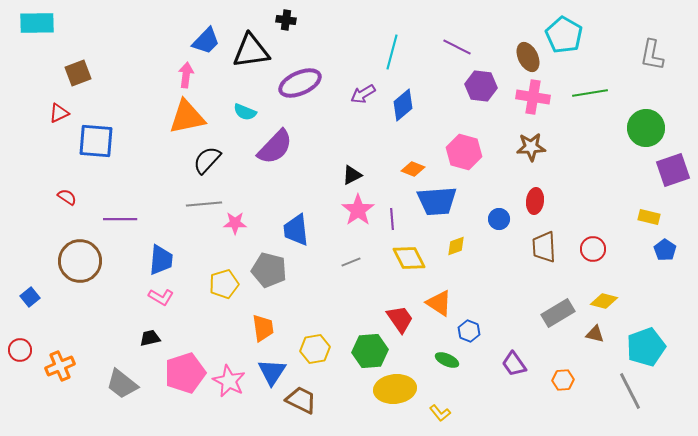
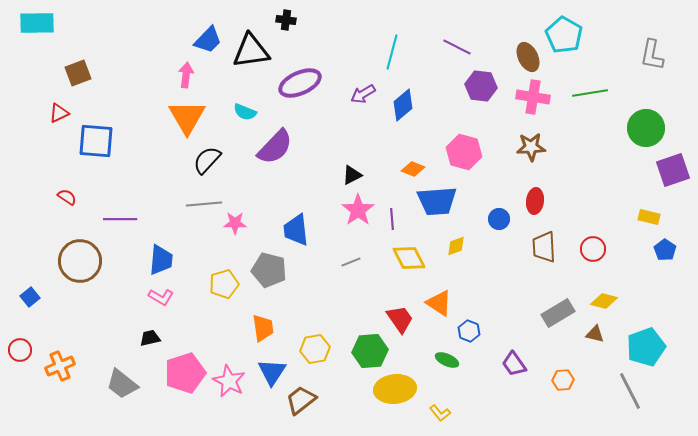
blue trapezoid at (206, 41): moved 2 px right, 1 px up
orange triangle at (187, 117): rotated 48 degrees counterclockwise
brown trapezoid at (301, 400): rotated 64 degrees counterclockwise
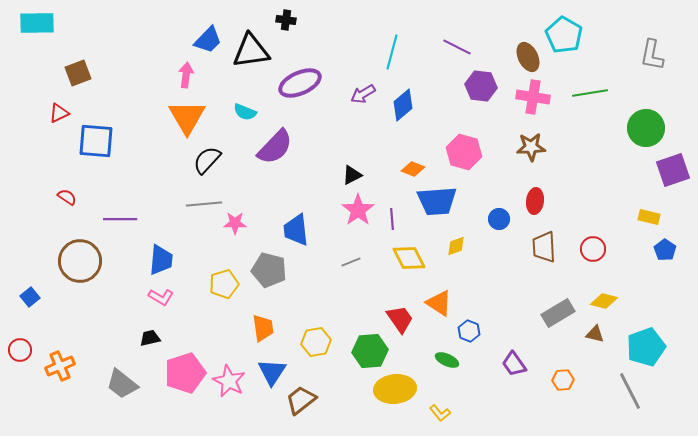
yellow hexagon at (315, 349): moved 1 px right, 7 px up
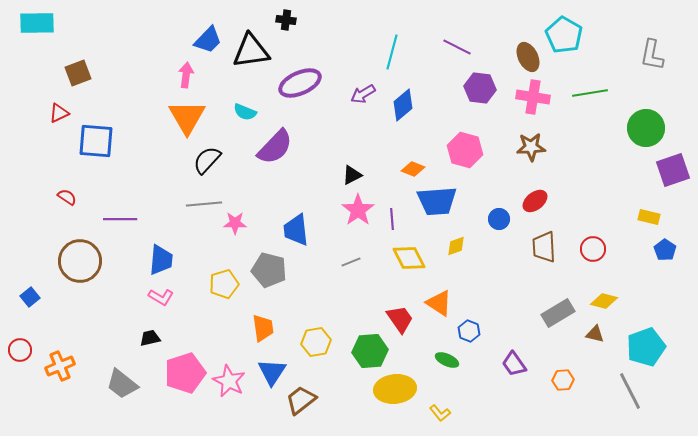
purple hexagon at (481, 86): moved 1 px left, 2 px down
pink hexagon at (464, 152): moved 1 px right, 2 px up
red ellipse at (535, 201): rotated 45 degrees clockwise
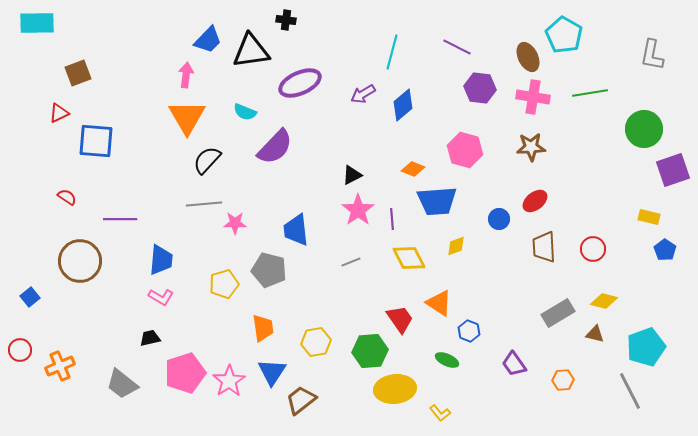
green circle at (646, 128): moved 2 px left, 1 px down
pink star at (229, 381): rotated 12 degrees clockwise
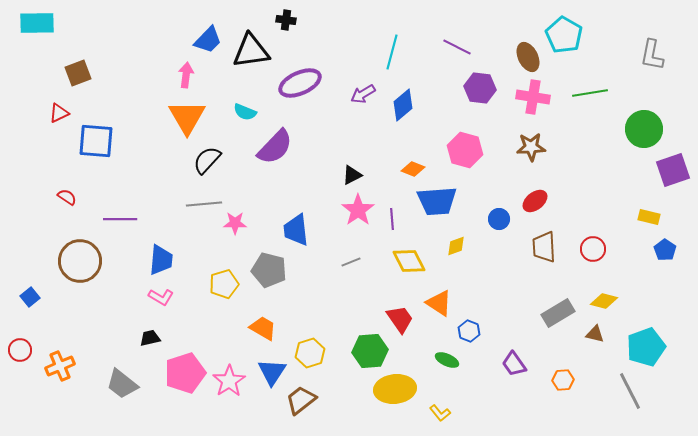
yellow diamond at (409, 258): moved 3 px down
orange trapezoid at (263, 328): rotated 52 degrees counterclockwise
yellow hexagon at (316, 342): moved 6 px left, 11 px down; rotated 8 degrees counterclockwise
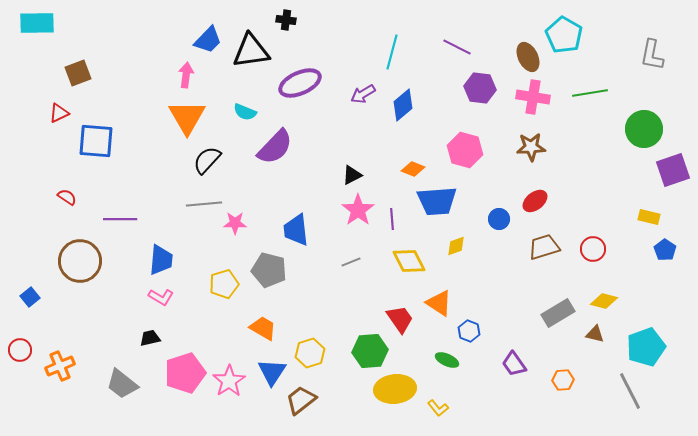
brown trapezoid at (544, 247): rotated 76 degrees clockwise
yellow L-shape at (440, 413): moved 2 px left, 5 px up
